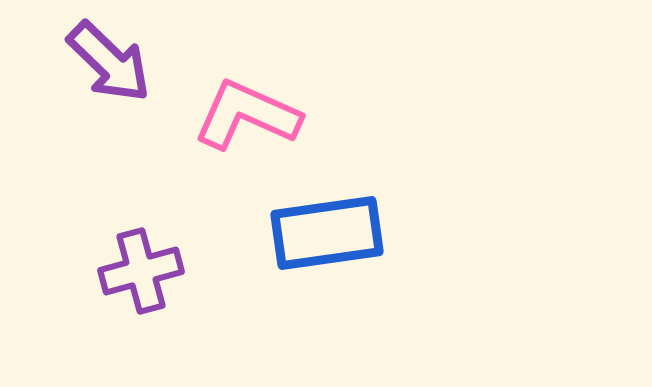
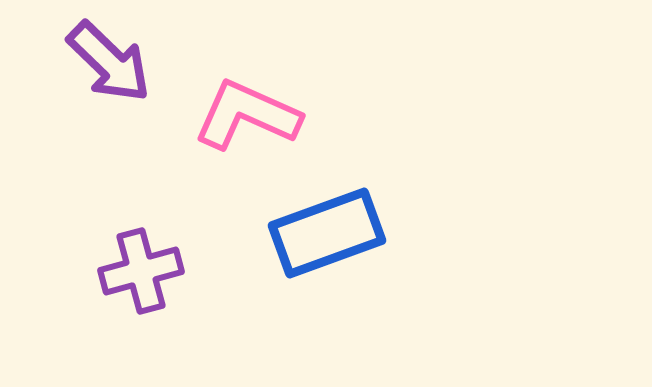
blue rectangle: rotated 12 degrees counterclockwise
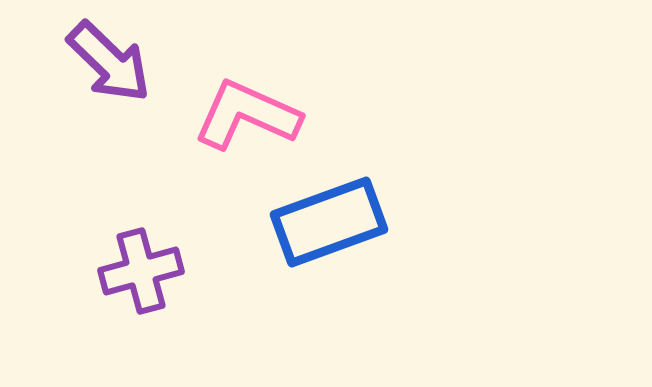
blue rectangle: moved 2 px right, 11 px up
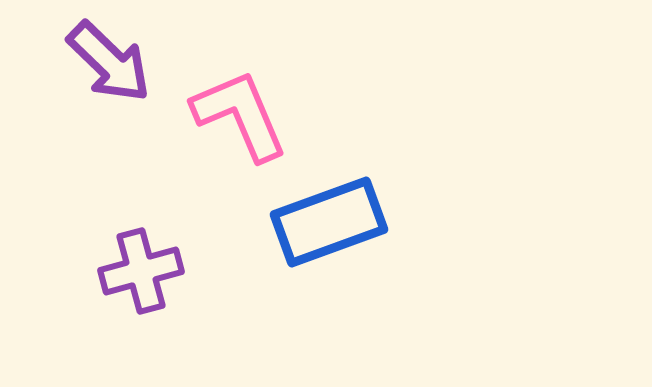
pink L-shape: moved 7 px left; rotated 43 degrees clockwise
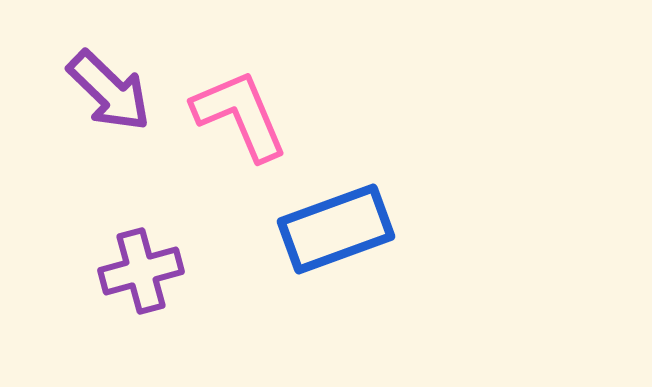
purple arrow: moved 29 px down
blue rectangle: moved 7 px right, 7 px down
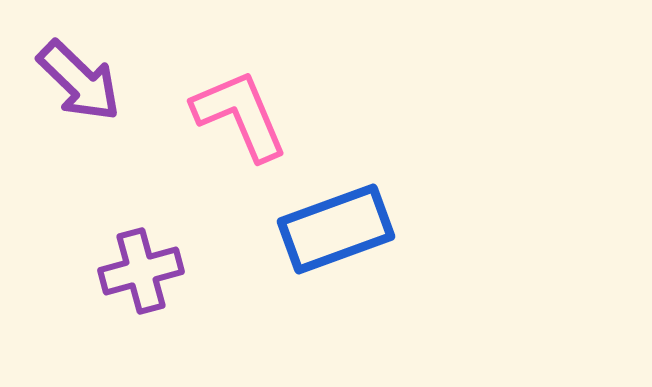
purple arrow: moved 30 px left, 10 px up
